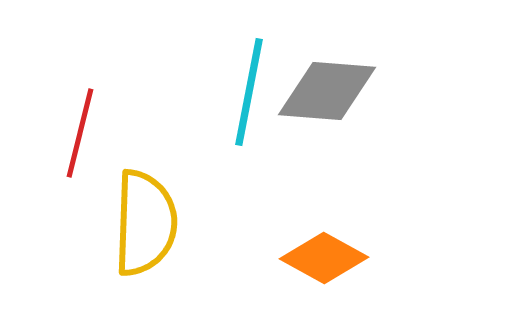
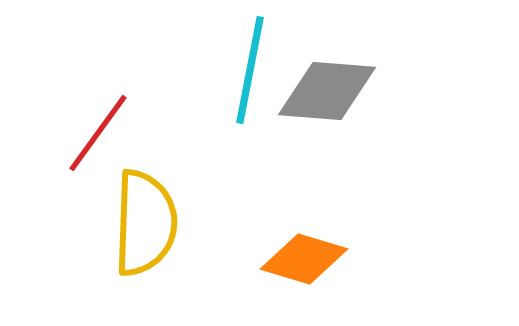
cyan line: moved 1 px right, 22 px up
red line: moved 18 px right; rotated 22 degrees clockwise
orange diamond: moved 20 px left, 1 px down; rotated 12 degrees counterclockwise
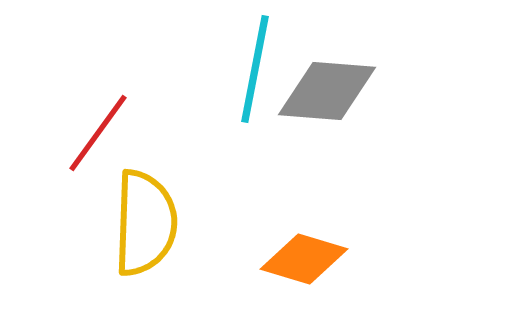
cyan line: moved 5 px right, 1 px up
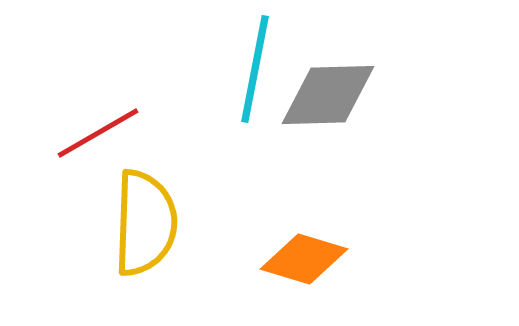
gray diamond: moved 1 px right, 4 px down; rotated 6 degrees counterclockwise
red line: rotated 24 degrees clockwise
